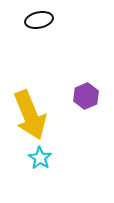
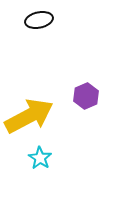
yellow arrow: moved 1 px left, 1 px down; rotated 96 degrees counterclockwise
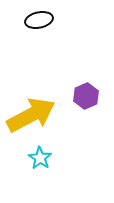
yellow arrow: moved 2 px right, 1 px up
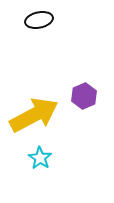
purple hexagon: moved 2 px left
yellow arrow: moved 3 px right
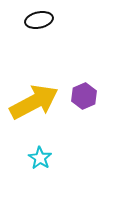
yellow arrow: moved 13 px up
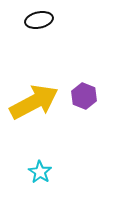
purple hexagon: rotated 15 degrees counterclockwise
cyan star: moved 14 px down
